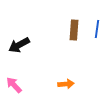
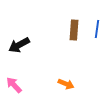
orange arrow: rotated 28 degrees clockwise
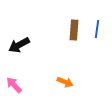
orange arrow: moved 1 px left, 2 px up
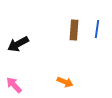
black arrow: moved 1 px left, 1 px up
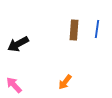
orange arrow: rotated 105 degrees clockwise
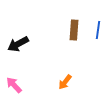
blue line: moved 1 px right, 1 px down
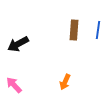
orange arrow: rotated 14 degrees counterclockwise
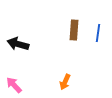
blue line: moved 3 px down
black arrow: rotated 45 degrees clockwise
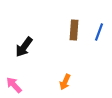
blue line: moved 1 px right, 1 px up; rotated 12 degrees clockwise
black arrow: moved 6 px right, 3 px down; rotated 70 degrees counterclockwise
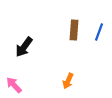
orange arrow: moved 3 px right, 1 px up
